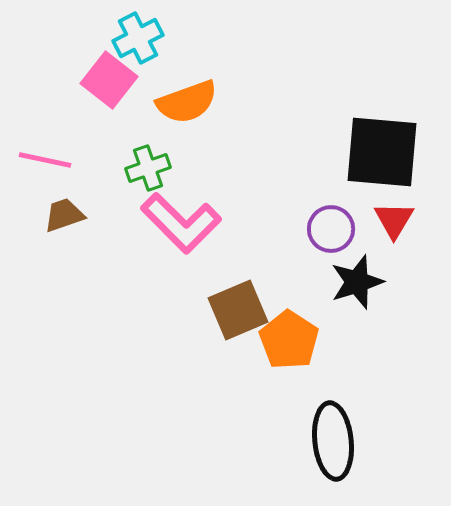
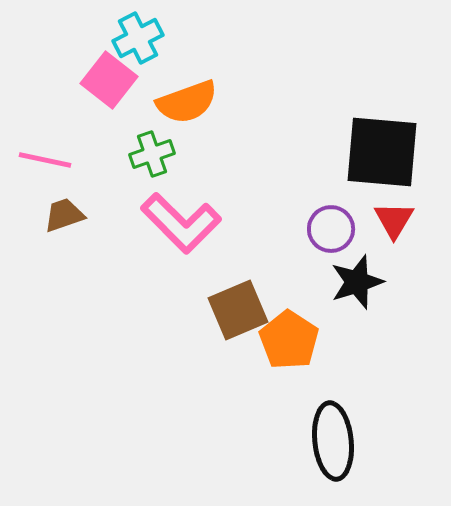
green cross: moved 4 px right, 14 px up
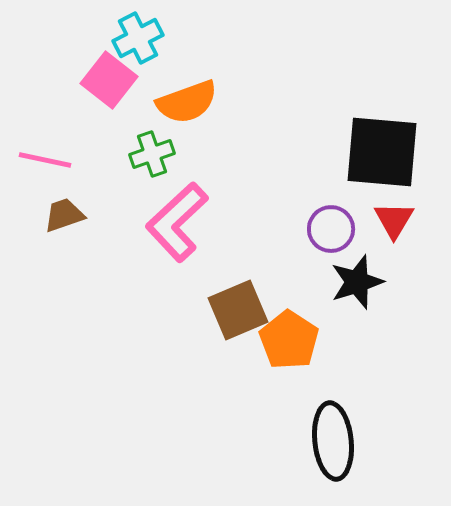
pink L-shape: moved 4 px left, 1 px up; rotated 92 degrees clockwise
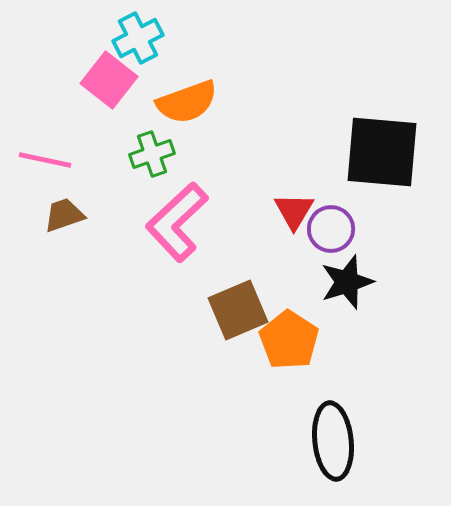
red triangle: moved 100 px left, 9 px up
black star: moved 10 px left
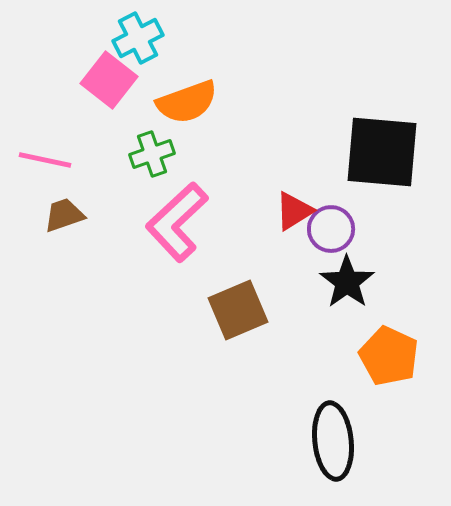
red triangle: rotated 27 degrees clockwise
black star: rotated 18 degrees counterclockwise
orange pentagon: moved 100 px right, 16 px down; rotated 8 degrees counterclockwise
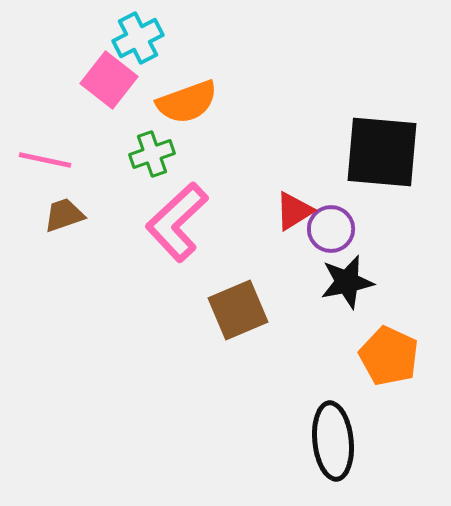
black star: rotated 24 degrees clockwise
